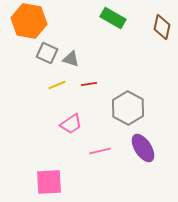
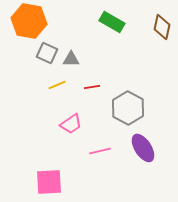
green rectangle: moved 1 px left, 4 px down
gray triangle: rotated 18 degrees counterclockwise
red line: moved 3 px right, 3 px down
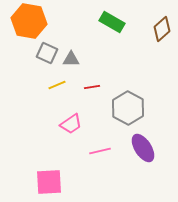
brown diamond: moved 2 px down; rotated 35 degrees clockwise
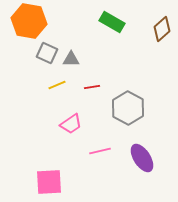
purple ellipse: moved 1 px left, 10 px down
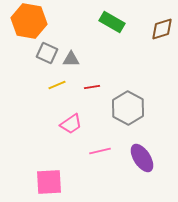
brown diamond: rotated 25 degrees clockwise
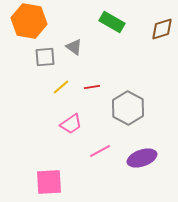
gray square: moved 2 px left, 4 px down; rotated 30 degrees counterclockwise
gray triangle: moved 3 px right, 12 px up; rotated 36 degrees clockwise
yellow line: moved 4 px right, 2 px down; rotated 18 degrees counterclockwise
pink line: rotated 15 degrees counterclockwise
purple ellipse: rotated 76 degrees counterclockwise
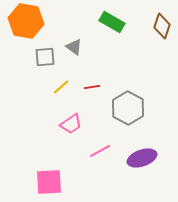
orange hexagon: moved 3 px left
brown diamond: moved 3 px up; rotated 55 degrees counterclockwise
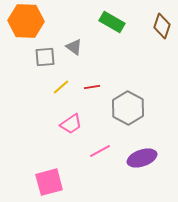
orange hexagon: rotated 8 degrees counterclockwise
pink square: rotated 12 degrees counterclockwise
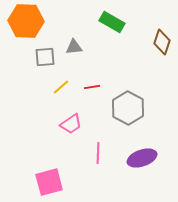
brown diamond: moved 16 px down
gray triangle: rotated 42 degrees counterclockwise
pink line: moved 2 px left, 2 px down; rotated 60 degrees counterclockwise
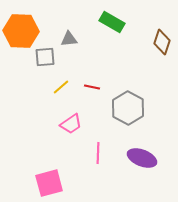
orange hexagon: moved 5 px left, 10 px down
gray triangle: moved 5 px left, 8 px up
red line: rotated 21 degrees clockwise
purple ellipse: rotated 40 degrees clockwise
pink square: moved 1 px down
